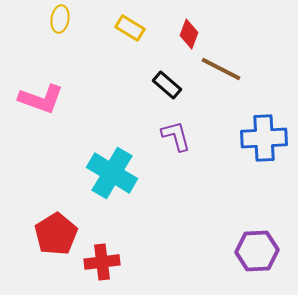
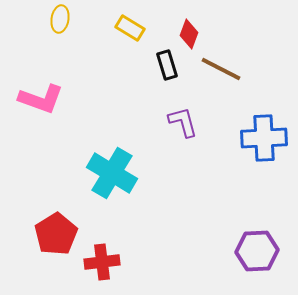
black rectangle: moved 20 px up; rotated 32 degrees clockwise
purple L-shape: moved 7 px right, 14 px up
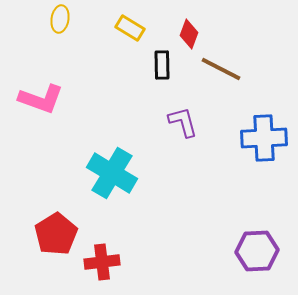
black rectangle: moved 5 px left; rotated 16 degrees clockwise
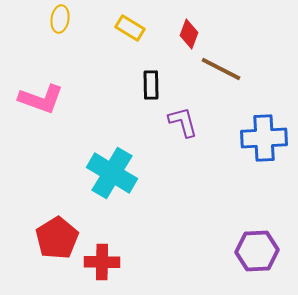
black rectangle: moved 11 px left, 20 px down
red pentagon: moved 1 px right, 4 px down
red cross: rotated 8 degrees clockwise
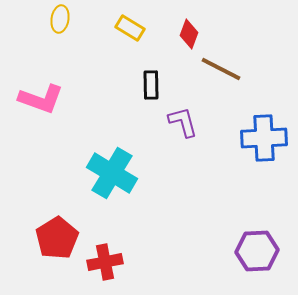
red cross: moved 3 px right; rotated 12 degrees counterclockwise
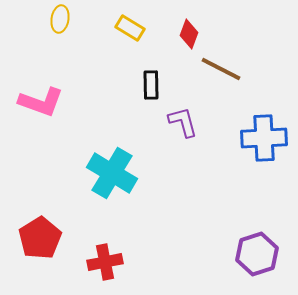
pink L-shape: moved 3 px down
red pentagon: moved 17 px left
purple hexagon: moved 3 px down; rotated 15 degrees counterclockwise
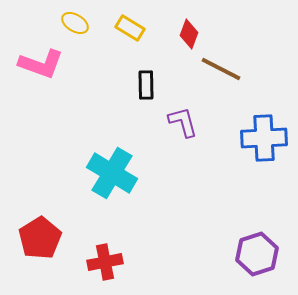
yellow ellipse: moved 15 px right, 4 px down; rotated 68 degrees counterclockwise
black rectangle: moved 5 px left
pink L-shape: moved 38 px up
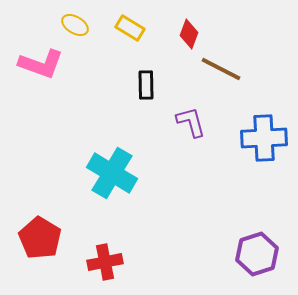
yellow ellipse: moved 2 px down
purple L-shape: moved 8 px right
red pentagon: rotated 9 degrees counterclockwise
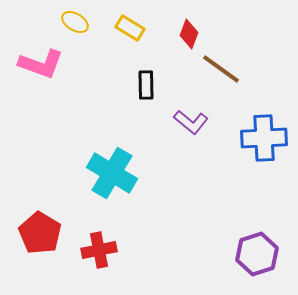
yellow ellipse: moved 3 px up
brown line: rotated 9 degrees clockwise
purple L-shape: rotated 144 degrees clockwise
red pentagon: moved 5 px up
red cross: moved 6 px left, 12 px up
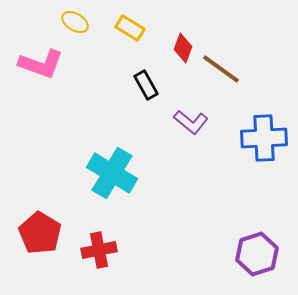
red diamond: moved 6 px left, 14 px down
black rectangle: rotated 28 degrees counterclockwise
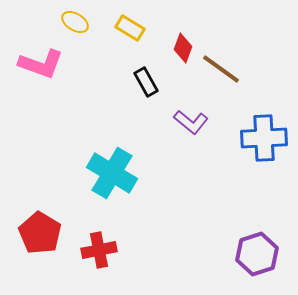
black rectangle: moved 3 px up
